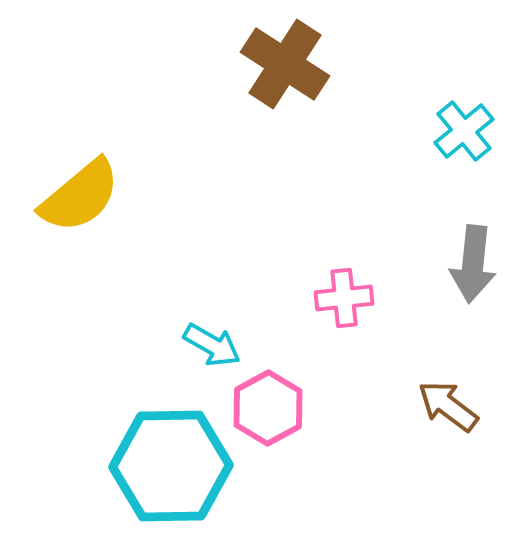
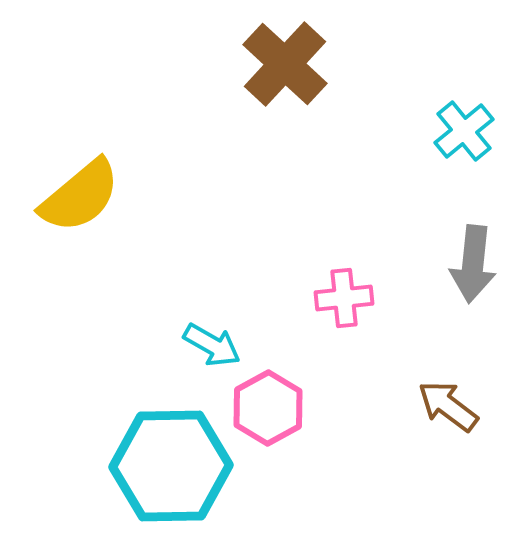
brown cross: rotated 10 degrees clockwise
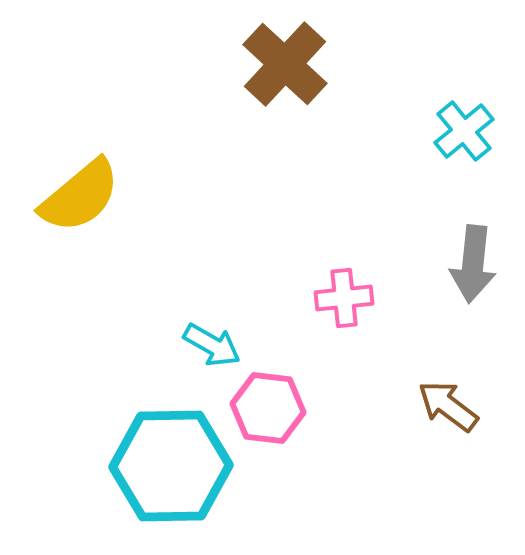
pink hexagon: rotated 24 degrees counterclockwise
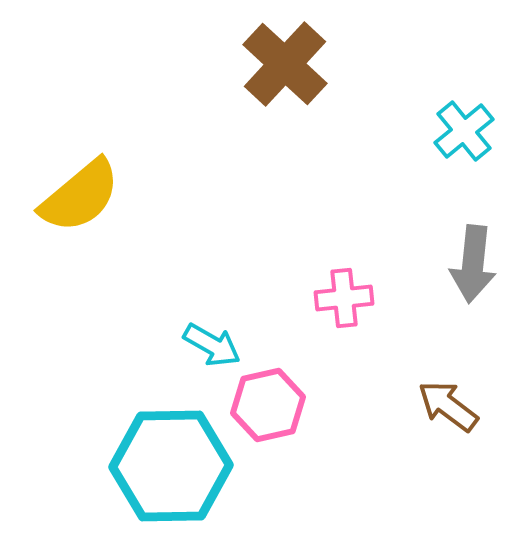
pink hexagon: moved 3 px up; rotated 20 degrees counterclockwise
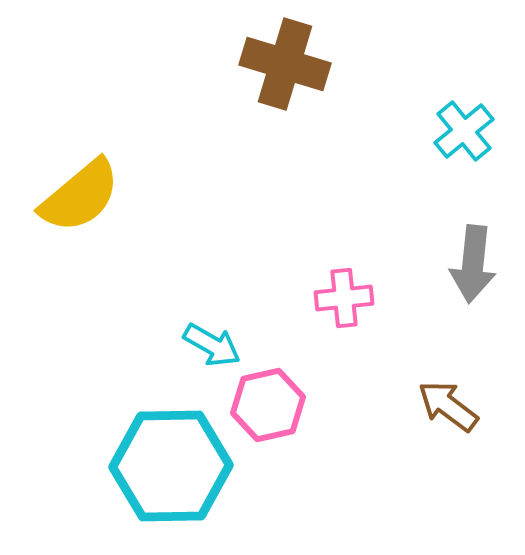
brown cross: rotated 26 degrees counterclockwise
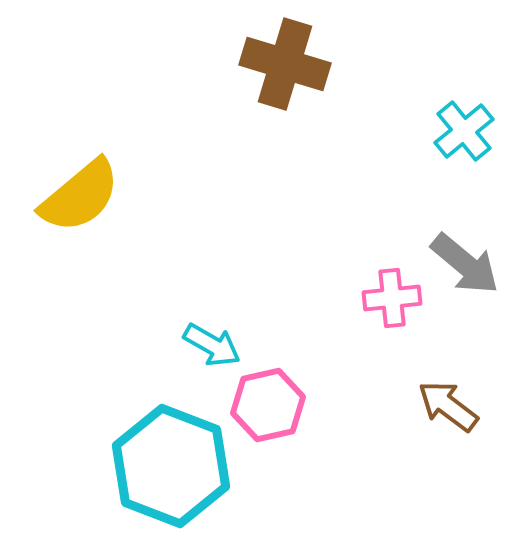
gray arrow: moved 8 px left; rotated 56 degrees counterclockwise
pink cross: moved 48 px right
cyan hexagon: rotated 22 degrees clockwise
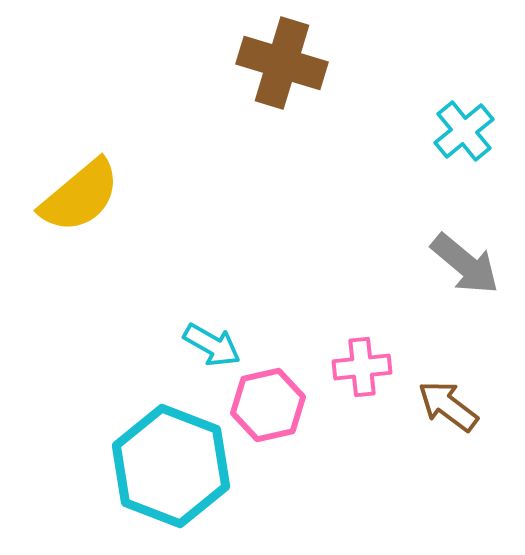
brown cross: moved 3 px left, 1 px up
pink cross: moved 30 px left, 69 px down
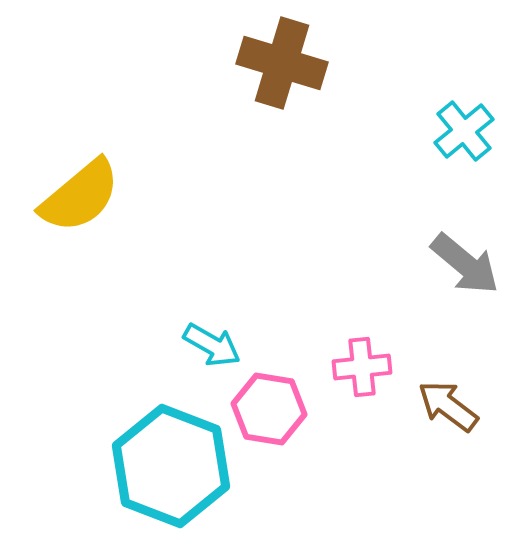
pink hexagon: moved 1 px right, 4 px down; rotated 22 degrees clockwise
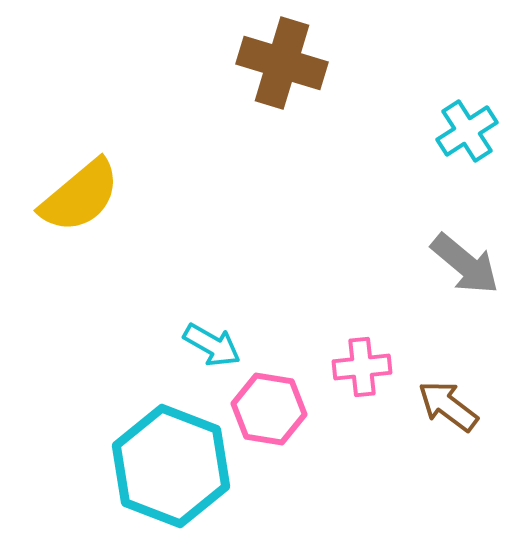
cyan cross: moved 3 px right; rotated 6 degrees clockwise
